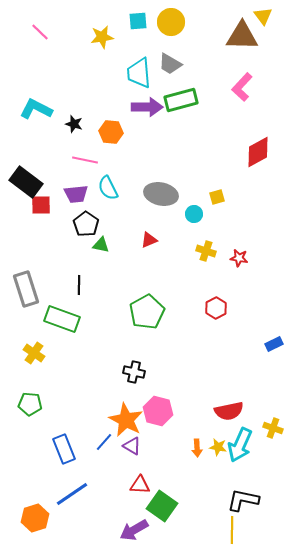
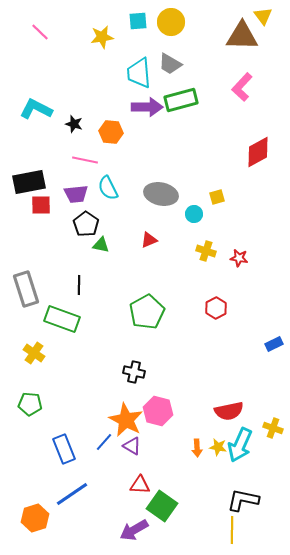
black rectangle at (26, 182): moved 3 px right; rotated 48 degrees counterclockwise
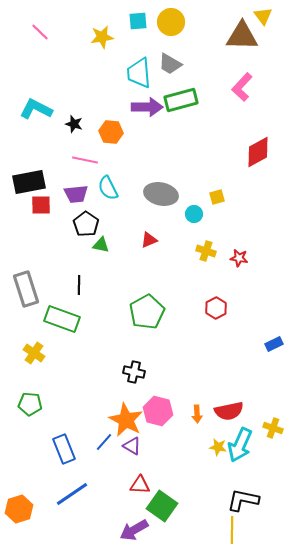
orange arrow at (197, 448): moved 34 px up
orange hexagon at (35, 518): moved 16 px left, 9 px up
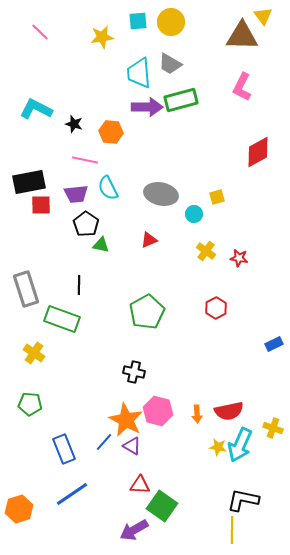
pink L-shape at (242, 87): rotated 16 degrees counterclockwise
yellow cross at (206, 251): rotated 18 degrees clockwise
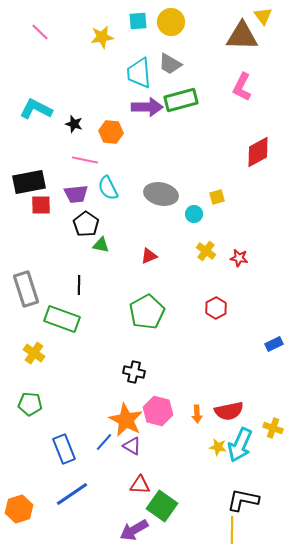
red triangle at (149, 240): moved 16 px down
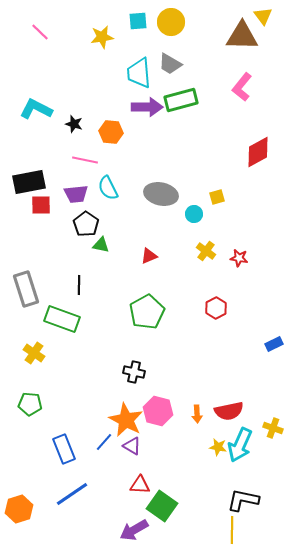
pink L-shape at (242, 87): rotated 12 degrees clockwise
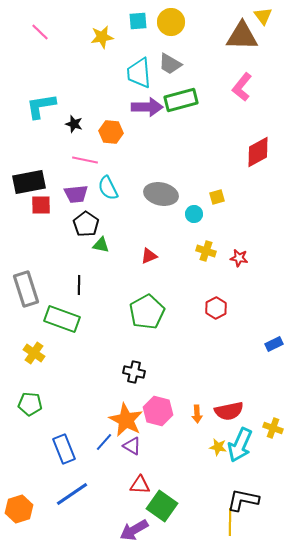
cyan L-shape at (36, 109): moved 5 px right, 3 px up; rotated 36 degrees counterclockwise
yellow cross at (206, 251): rotated 18 degrees counterclockwise
yellow line at (232, 530): moved 2 px left, 8 px up
